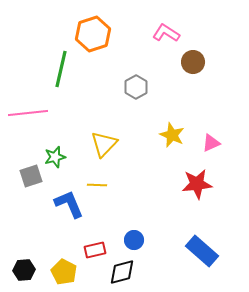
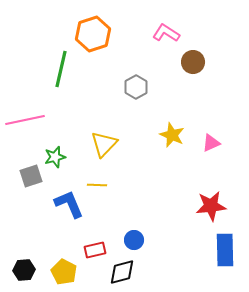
pink line: moved 3 px left, 7 px down; rotated 6 degrees counterclockwise
red star: moved 14 px right, 22 px down
blue rectangle: moved 23 px right, 1 px up; rotated 48 degrees clockwise
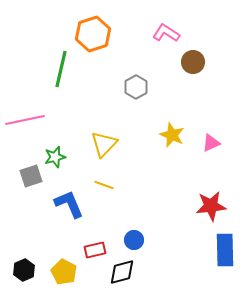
yellow line: moved 7 px right; rotated 18 degrees clockwise
black hexagon: rotated 20 degrees counterclockwise
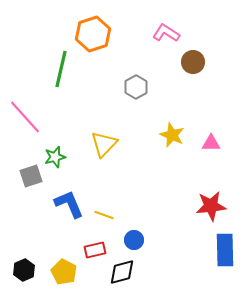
pink line: moved 3 px up; rotated 60 degrees clockwise
pink triangle: rotated 24 degrees clockwise
yellow line: moved 30 px down
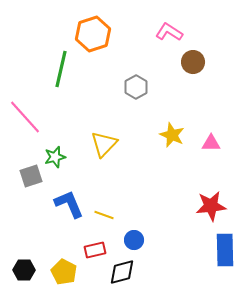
pink L-shape: moved 3 px right, 1 px up
black hexagon: rotated 25 degrees clockwise
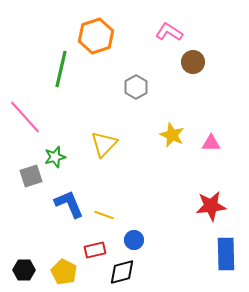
orange hexagon: moved 3 px right, 2 px down
blue rectangle: moved 1 px right, 4 px down
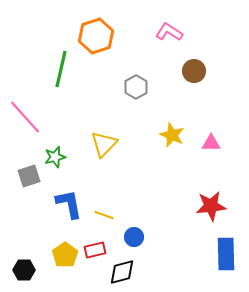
brown circle: moved 1 px right, 9 px down
gray square: moved 2 px left
blue L-shape: rotated 12 degrees clockwise
blue circle: moved 3 px up
yellow pentagon: moved 1 px right, 17 px up; rotated 10 degrees clockwise
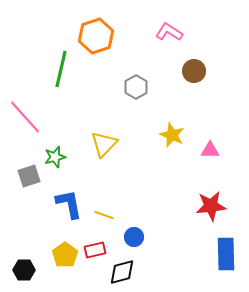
pink triangle: moved 1 px left, 7 px down
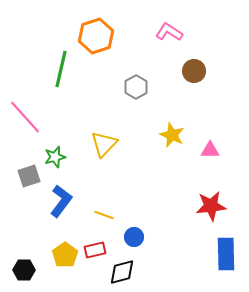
blue L-shape: moved 8 px left, 3 px up; rotated 48 degrees clockwise
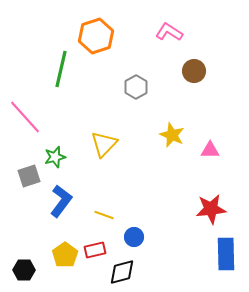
red star: moved 3 px down
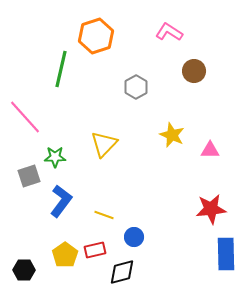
green star: rotated 15 degrees clockwise
